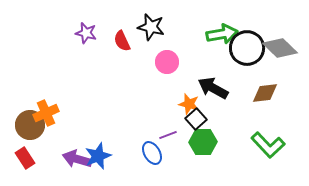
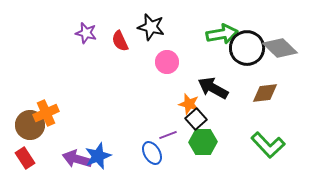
red semicircle: moved 2 px left
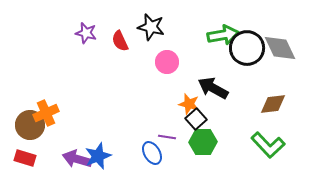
green arrow: moved 1 px right, 1 px down
gray diamond: rotated 20 degrees clockwise
brown diamond: moved 8 px right, 11 px down
purple line: moved 1 px left, 2 px down; rotated 30 degrees clockwise
red rectangle: rotated 40 degrees counterclockwise
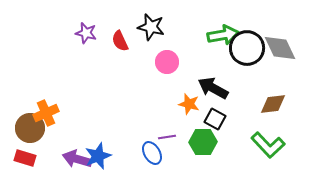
black square: moved 19 px right; rotated 20 degrees counterclockwise
brown circle: moved 3 px down
purple line: rotated 18 degrees counterclockwise
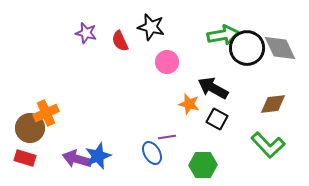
black square: moved 2 px right
green hexagon: moved 23 px down
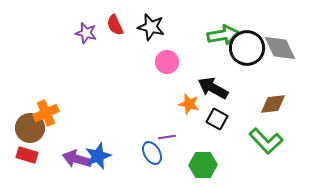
red semicircle: moved 5 px left, 16 px up
green L-shape: moved 2 px left, 4 px up
red rectangle: moved 2 px right, 3 px up
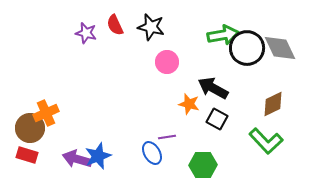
brown diamond: rotated 20 degrees counterclockwise
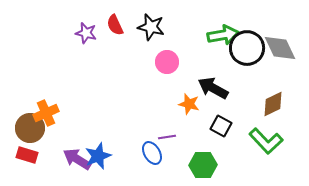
black square: moved 4 px right, 7 px down
purple arrow: rotated 16 degrees clockwise
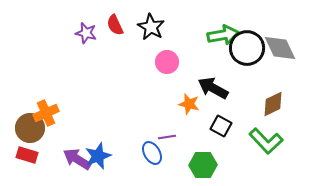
black star: rotated 16 degrees clockwise
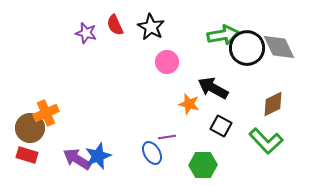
gray diamond: moved 1 px left, 1 px up
